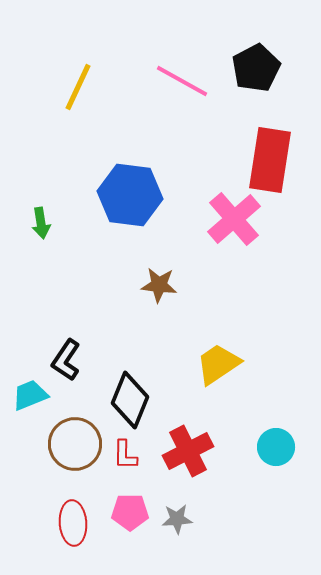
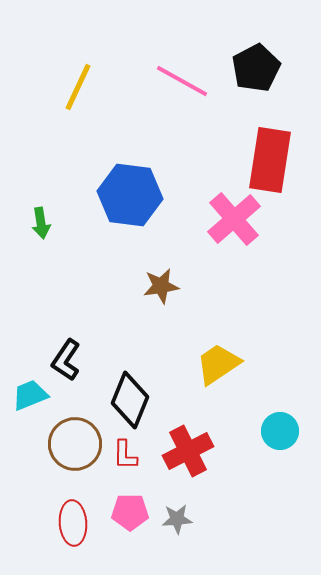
brown star: moved 2 px right, 1 px down; rotated 15 degrees counterclockwise
cyan circle: moved 4 px right, 16 px up
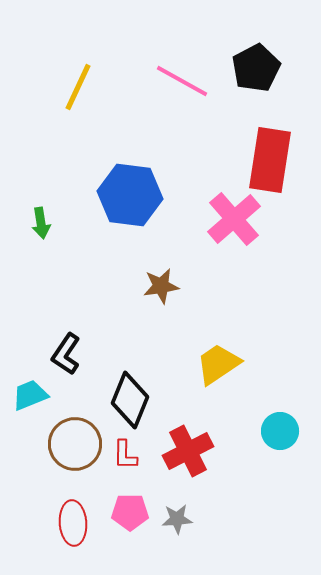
black L-shape: moved 6 px up
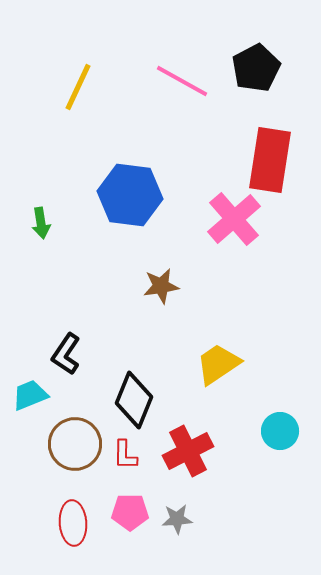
black diamond: moved 4 px right
